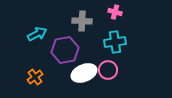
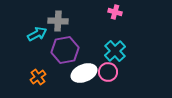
gray cross: moved 24 px left
cyan cross: moved 9 px down; rotated 35 degrees counterclockwise
pink circle: moved 2 px down
orange cross: moved 3 px right
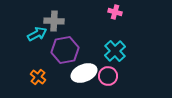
gray cross: moved 4 px left
pink circle: moved 4 px down
orange cross: rotated 14 degrees counterclockwise
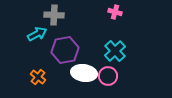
gray cross: moved 6 px up
white ellipse: rotated 30 degrees clockwise
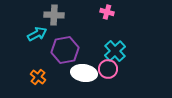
pink cross: moved 8 px left
pink circle: moved 7 px up
